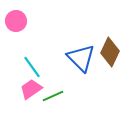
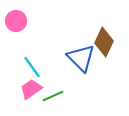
brown diamond: moved 6 px left, 10 px up
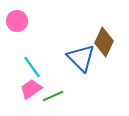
pink circle: moved 1 px right
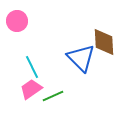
brown diamond: rotated 28 degrees counterclockwise
cyan line: rotated 10 degrees clockwise
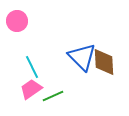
brown diamond: moved 20 px down
blue triangle: moved 1 px right, 1 px up
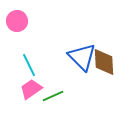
cyan line: moved 3 px left, 2 px up
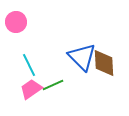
pink circle: moved 1 px left, 1 px down
brown diamond: moved 1 px down
green line: moved 11 px up
